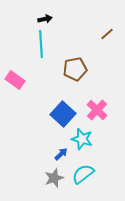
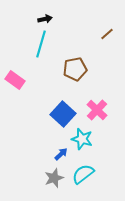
cyan line: rotated 20 degrees clockwise
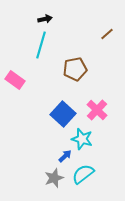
cyan line: moved 1 px down
blue arrow: moved 4 px right, 2 px down
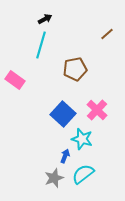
black arrow: rotated 16 degrees counterclockwise
blue arrow: rotated 24 degrees counterclockwise
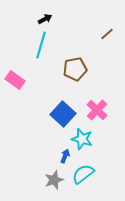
gray star: moved 2 px down
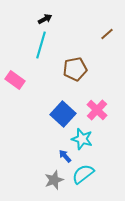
blue arrow: rotated 64 degrees counterclockwise
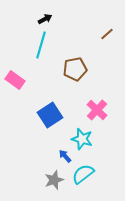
blue square: moved 13 px left, 1 px down; rotated 15 degrees clockwise
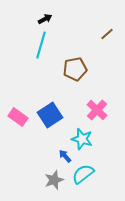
pink rectangle: moved 3 px right, 37 px down
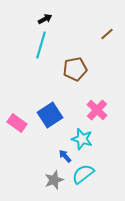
pink rectangle: moved 1 px left, 6 px down
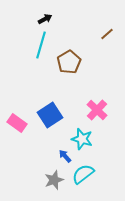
brown pentagon: moved 6 px left, 7 px up; rotated 20 degrees counterclockwise
